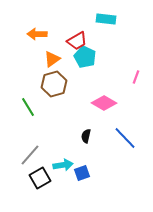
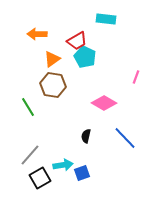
brown hexagon: moved 1 px left, 1 px down; rotated 25 degrees clockwise
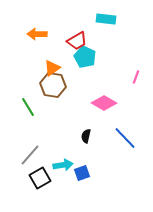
orange triangle: moved 9 px down
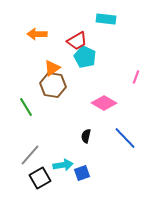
green line: moved 2 px left
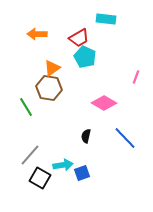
red trapezoid: moved 2 px right, 3 px up
brown hexagon: moved 4 px left, 3 px down
black square: rotated 30 degrees counterclockwise
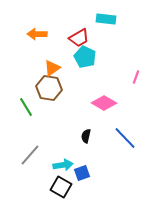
black square: moved 21 px right, 9 px down
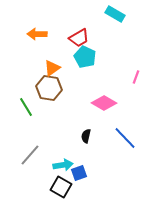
cyan rectangle: moved 9 px right, 5 px up; rotated 24 degrees clockwise
blue square: moved 3 px left
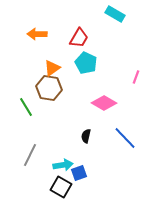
red trapezoid: rotated 30 degrees counterclockwise
cyan pentagon: moved 1 px right, 6 px down
gray line: rotated 15 degrees counterclockwise
